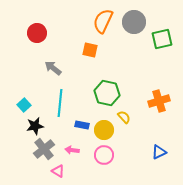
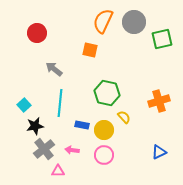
gray arrow: moved 1 px right, 1 px down
pink triangle: rotated 32 degrees counterclockwise
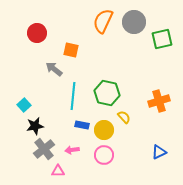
orange square: moved 19 px left
cyan line: moved 13 px right, 7 px up
pink arrow: rotated 16 degrees counterclockwise
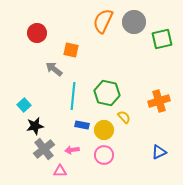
pink triangle: moved 2 px right
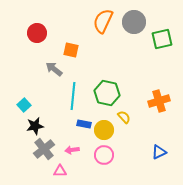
blue rectangle: moved 2 px right, 1 px up
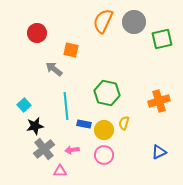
cyan line: moved 7 px left, 10 px down; rotated 12 degrees counterclockwise
yellow semicircle: moved 6 px down; rotated 120 degrees counterclockwise
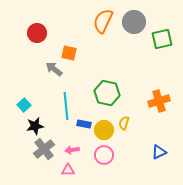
orange square: moved 2 px left, 3 px down
pink triangle: moved 8 px right, 1 px up
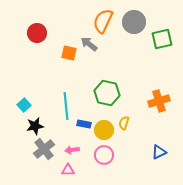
gray arrow: moved 35 px right, 25 px up
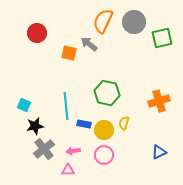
green square: moved 1 px up
cyan square: rotated 24 degrees counterclockwise
pink arrow: moved 1 px right, 1 px down
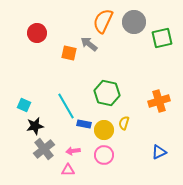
cyan line: rotated 24 degrees counterclockwise
